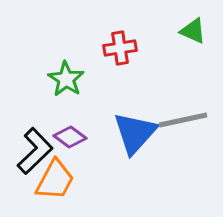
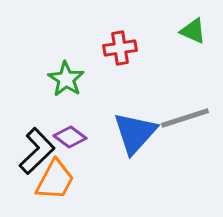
gray line: moved 2 px right, 2 px up; rotated 6 degrees counterclockwise
black L-shape: moved 2 px right
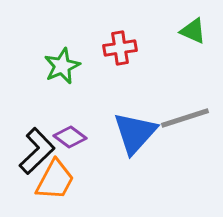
green star: moved 4 px left, 13 px up; rotated 15 degrees clockwise
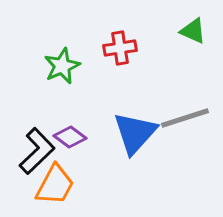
orange trapezoid: moved 5 px down
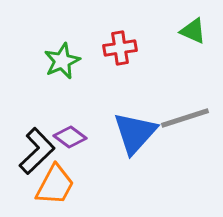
green star: moved 5 px up
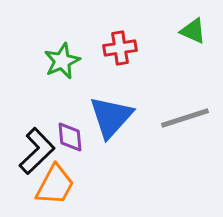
blue triangle: moved 24 px left, 16 px up
purple diamond: rotated 48 degrees clockwise
